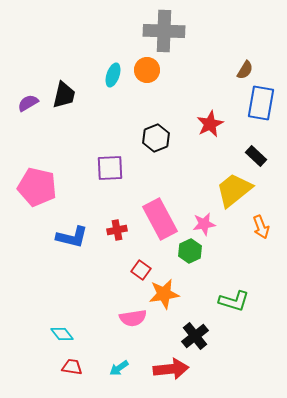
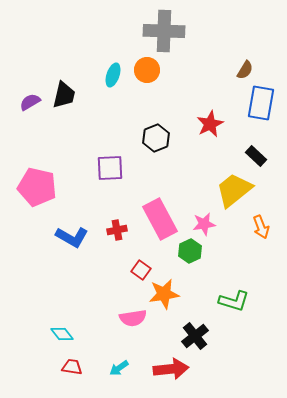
purple semicircle: moved 2 px right, 1 px up
blue L-shape: rotated 16 degrees clockwise
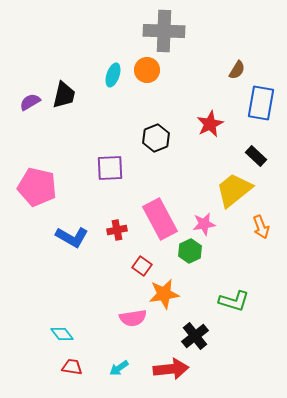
brown semicircle: moved 8 px left
red square: moved 1 px right, 4 px up
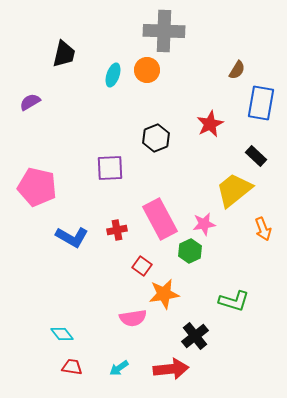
black trapezoid: moved 41 px up
orange arrow: moved 2 px right, 2 px down
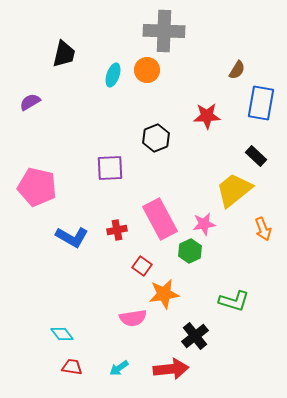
red star: moved 3 px left, 8 px up; rotated 24 degrees clockwise
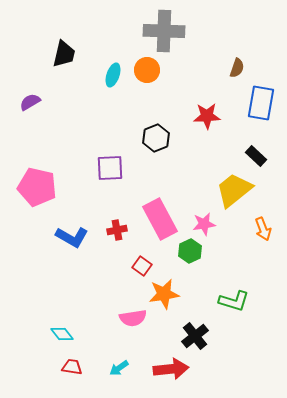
brown semicircle: moved 2 px up; rotated 12 degrees counterclockwise
